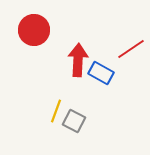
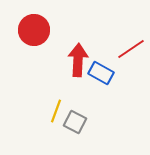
gray square: moved 1 px right, 1 px down
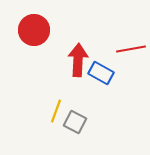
red line: rotated 24 degrees clockwise
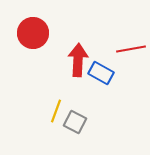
red circle: moved 1 px left, 3 px down
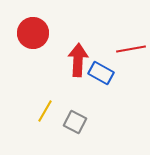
yellow line: moved 11 px left; rotated 10 degrees clockwise
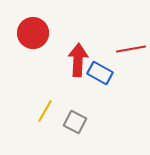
blue rectangle: moved 1 px left
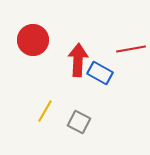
red circle: moved 7 px down
gray square: moved 4 px right
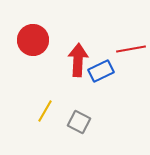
blue rectangle: moved 1 px right, 2 px up; rotated 55 degrees counterclockwise
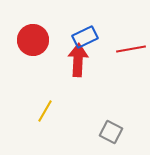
blue rectangle: moved 16 px left, 34 px up
gray square: moved 32 px right, 10 px down
